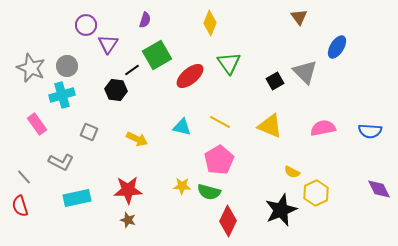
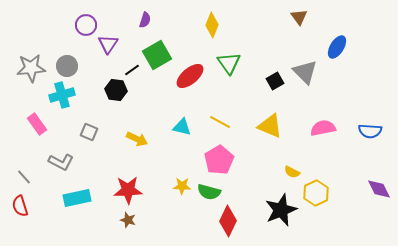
yellow diamond: moved 2 px right, 2 px down
gray star: rotated 28 degrees counterclockwise
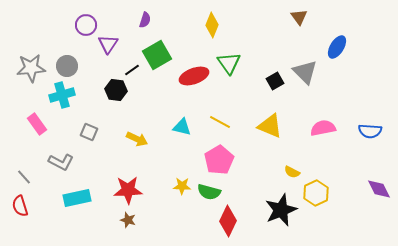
red ellipse: moved 4 px right; rotated 20 degrees clockwise
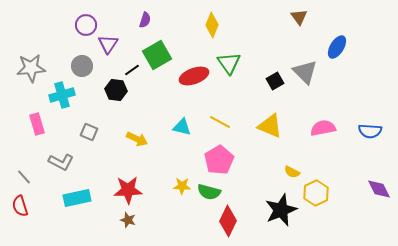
gray circle: moved 15 px right
pink rectangle: rotated 20 degrees clockwise
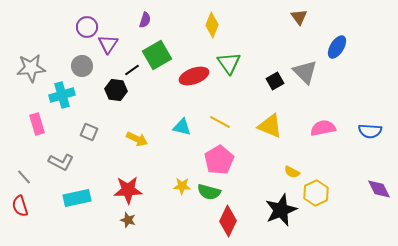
purple circle: moved 1 px right, 2 px down
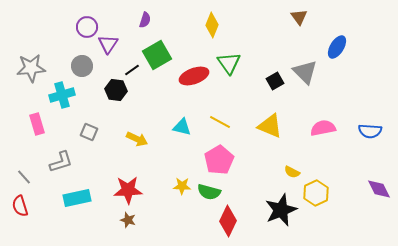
gray L-shape: rotated 45 degrees counterclockwise
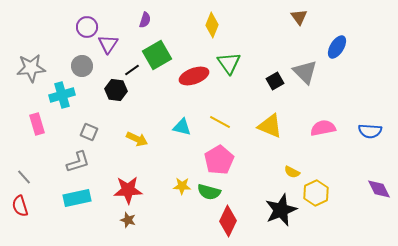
gray L-shape: moved 17 px right
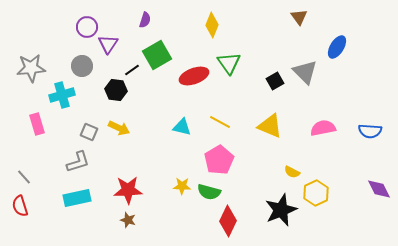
yellow arrow: moved 18 px left, 11 px up
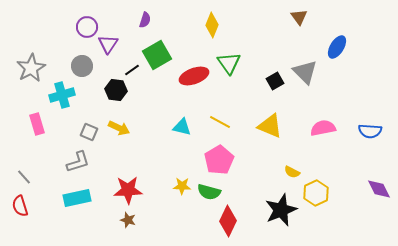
gray star: rotated 24 degrees counterclockwise
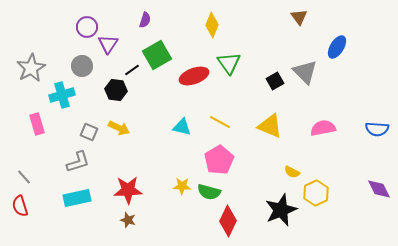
blue semicircle: moved 7 px right, 2 px up
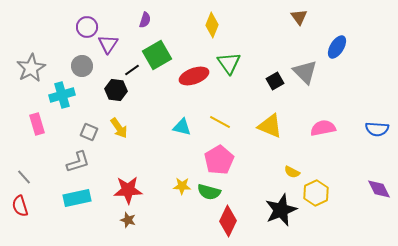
yellow arrow: rotated 30 degrees clockwise
